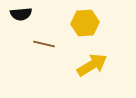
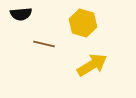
yellow hexagon: moved 2 px left; rotated 20 degrees clockwise
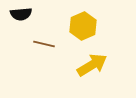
yellow hexagon: moved 3 px down; rotated 20 degrees clockwise
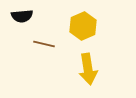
black semicircle: moved 1 px right, 2 px down
yellow arrow: moved 4 px left, 4 px down; rotated 112 degrees clockwise
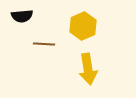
brown line: rotated 10 degrees counterclockwise
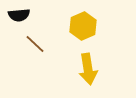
black semicircle: moved 3 px left, 1 px up
brown line: moved 9 px left; rotated 40 degrees clockwise
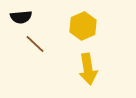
black semicircle: moved 2 px right, 2 px down
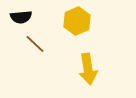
yellow hexagon: moved 6 px left, 5 px up
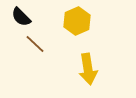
black semicircle: rotated 50 degrees clockwise
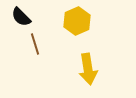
brown line: rotated 30 degrees clockwise
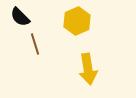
black semicircle: moved 1 px left
